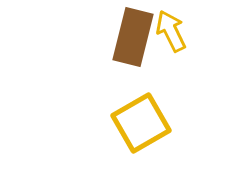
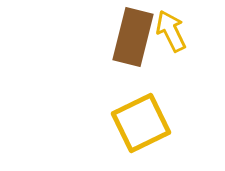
yellow square: rotated 4 degrees clockwise
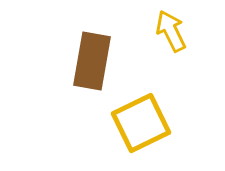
brown rectangle: moved 41 px left, 24 px down; rotated 4 degrees counterclockwise
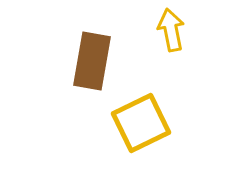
yellow arrow: moved 1 px up; rotated 15 degrees clockwise
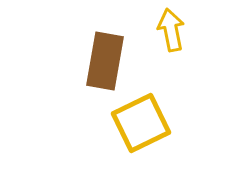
brown rectangle: moved 13 px right
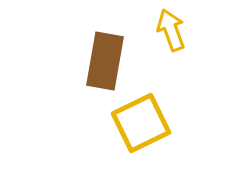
yellow arrow: rotated 9 degrees counterclockwise
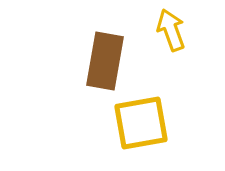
yellow square: rotated 16 degrees clockwise
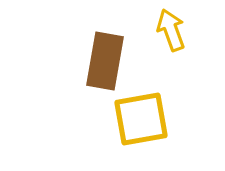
yellow square: moved 4 px up
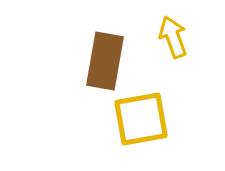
yellow arrow: moved 2 px right, 7 px down
